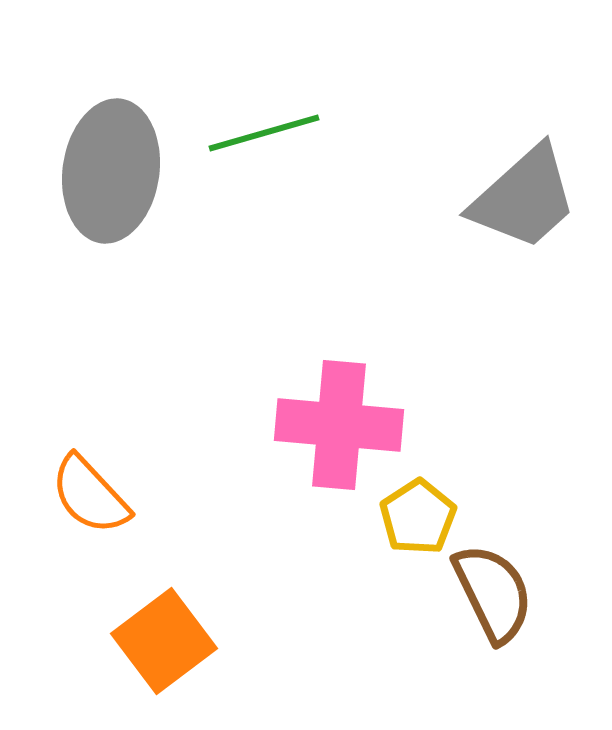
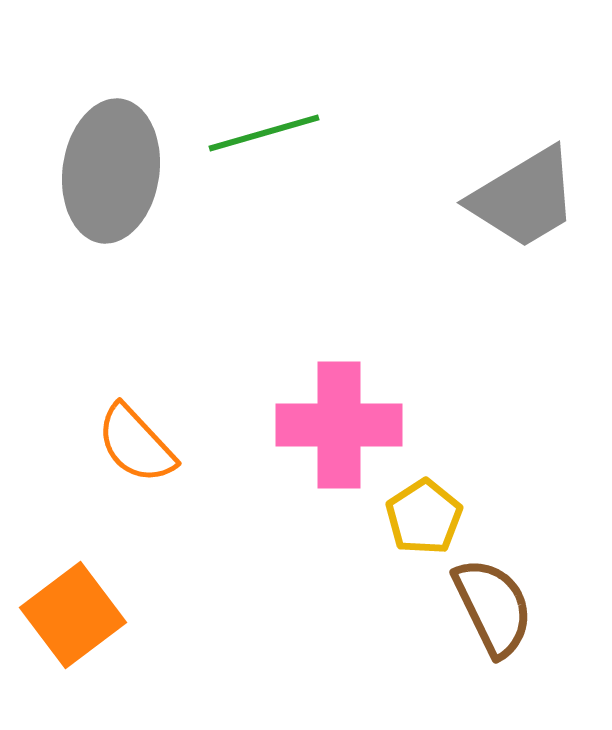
gray trapezoid: rotated 11 degrees clockwise
pink cross: rotated 5 degrees counterclockwise
orange semicircle: moved 46 px right, 51 px up
yellow pentagon: moved 6 px right
brown semicircle: moved 14 px down
orange square: moved 91 px left, 26 px up
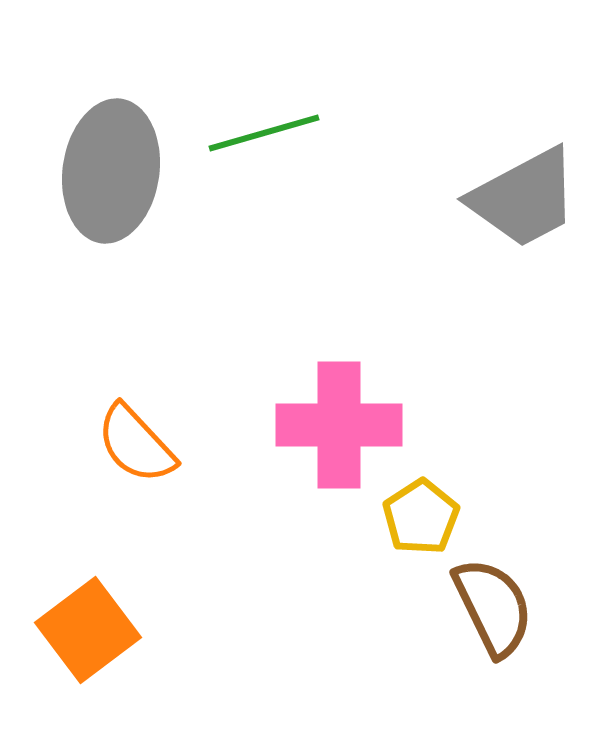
gray trapezoid: rotated 3 degrees clockwise
yellow pentagon: moved 3 px left
orange square: moved 15 px right, 15 px down
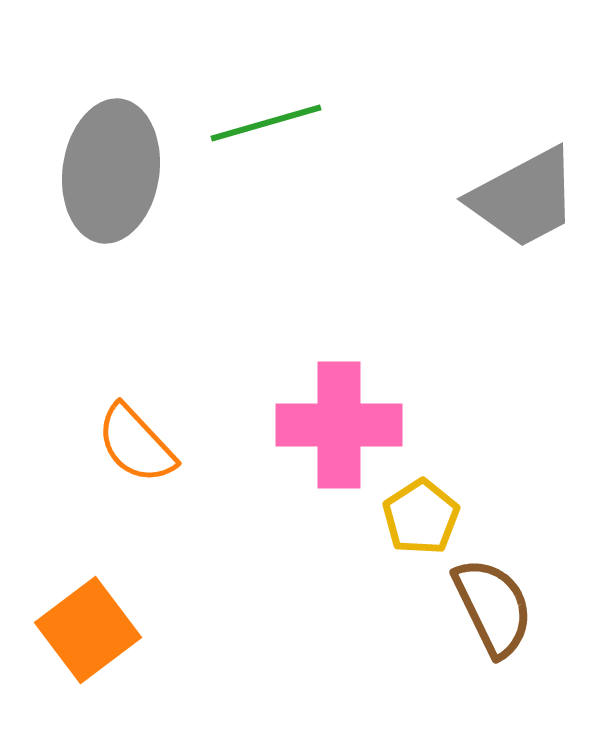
green line: moved 2 px right, 10 px up
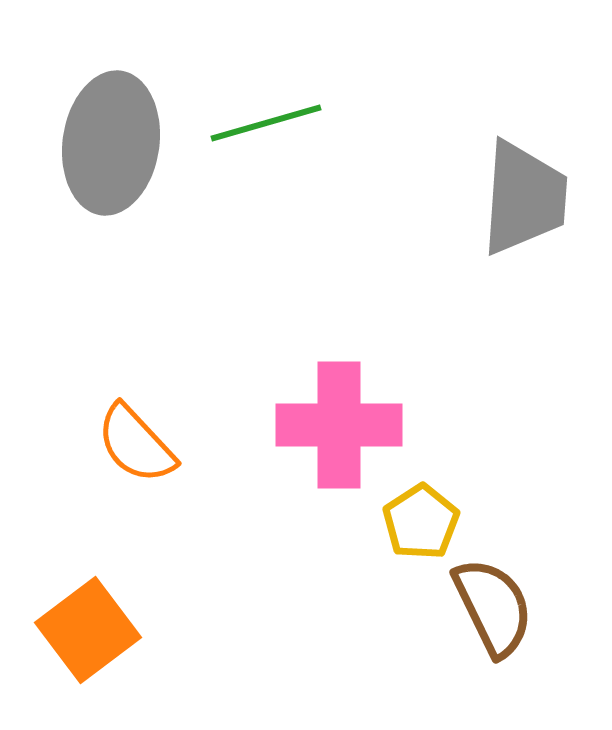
gray ellipse: moved 28 px up
gray trapezoid: rotated 58 degrees counterclockwise
yellow pentagon: moved 5 px down
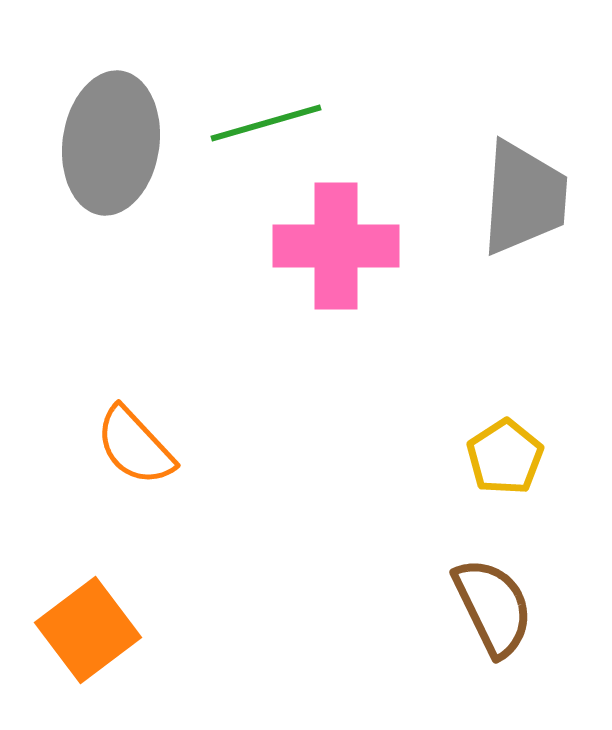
pink cross: moved 3 px left, 179 px up
orange semicircle: moved 1 px left, 2 px down
yellow pentagon: moved 84 px right, 65 px up
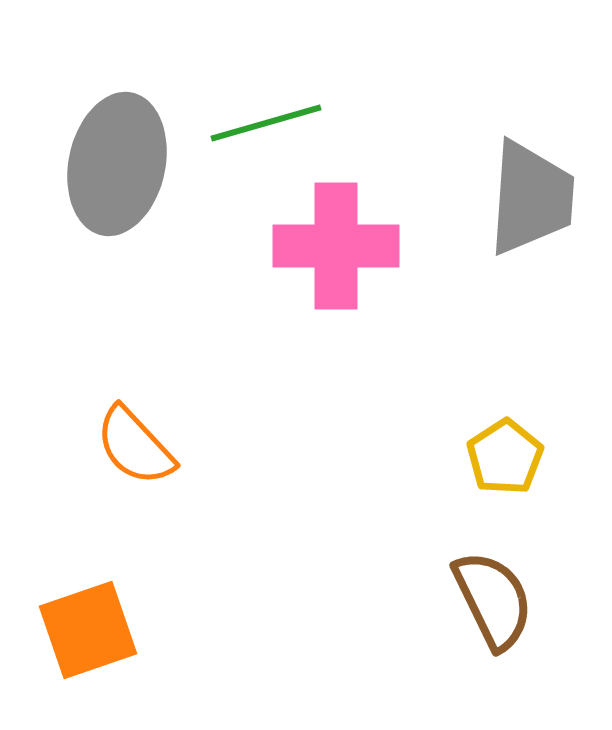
gray ellipse: moved 6 px right, 21 px down; rotated 4 degrees clockwise
gray trapezoid: moved 7 px right
brown semicircle: moved 7 px up
orange square: rotated 18 degrees clockwise
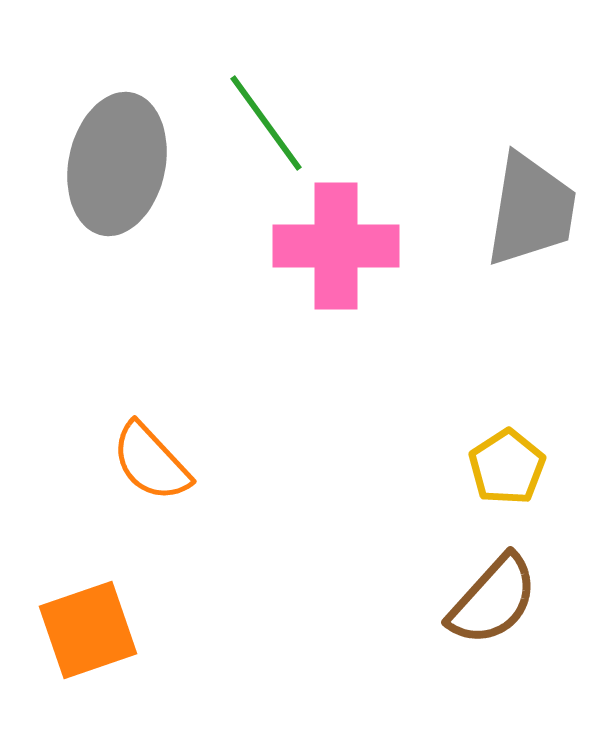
green line: rotated 70 degrees clockwise
gray trapezoid: moved 12 px down; rotated 5 degrees clockwise
orange semicircle: moved 16 px right, 16 px down
yellow pentagon: moved 2 px right, 10 px down
brown semicircle: rotated 68 degrees clockwise
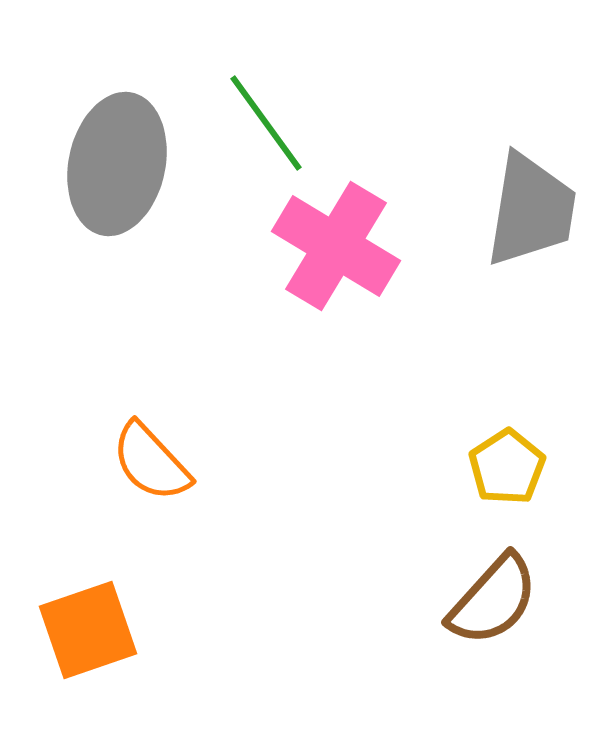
pink cross: rotated 31 degrees clockwise
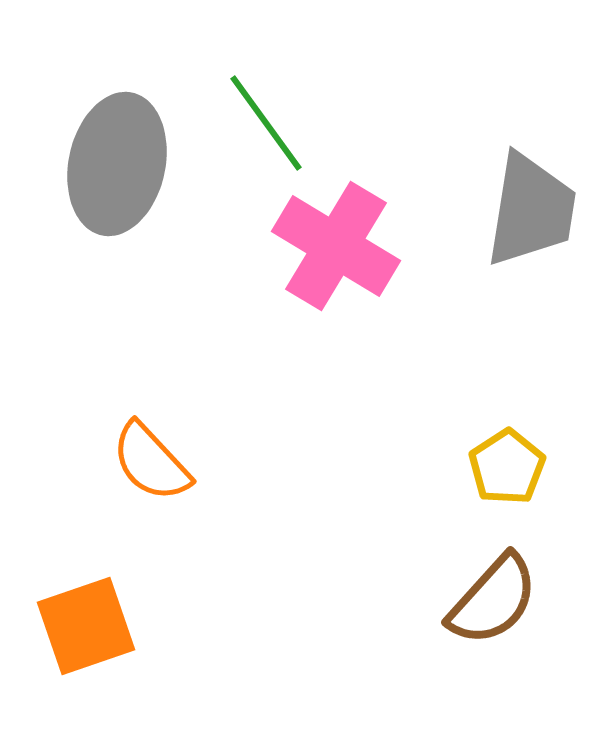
orange square: moved 2 px left, 4 px up
